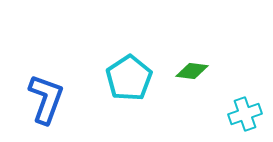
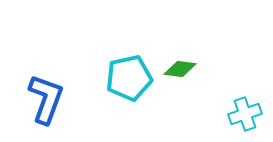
green diamond: moved 12 px left, 2 px up
cyan pentagon: rotated 21 degrees clockwise
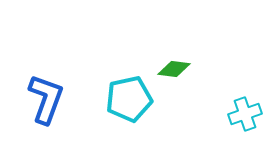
green diamond: moved 6 px left
cyan pentagon: moved 21 px down
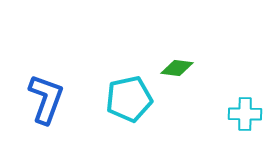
green diamond: moved 3 px right, 1 px up
cyan cross: rotated 20 degrees clockwise
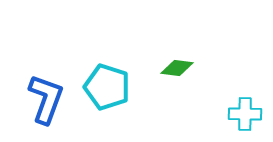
cyan pentagon: moved 22 px left, 12 px up; rotated 30 degrees clockwise
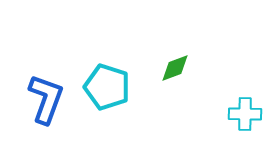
green diamond: moved 2 px left; rotated 28 degrees counterclockwise
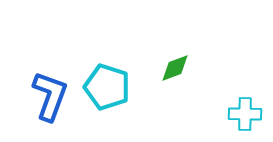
blue L-shape: moved 4 px right, 3 px up
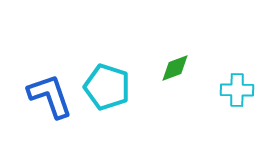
blue L-shape: rotated 39 degrees counterclockwise
cyan cross: moved 8 px left, 24 px up
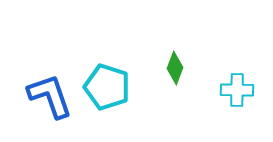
green diamond: rotated 48 degrees counterclockwise
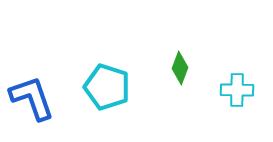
green diamond: moved 5 px right
blue L-shape: moved 18 px left, 2 px down
